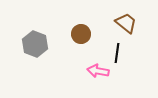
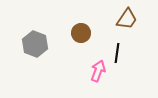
brown trapezoid: moved 1 px right, 4 px up; rotated 85 degrees clockwise
brown circle: moved 1 px up
pink arrow: rotated 100 degrees clockwise
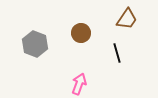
black line: rotated 24 degrees counterclockwise
pink arrow: moved 19 px left, 13 px down
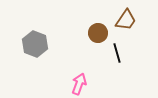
brown trapezoid: moved 1 px left, 1 px down
brown circle: moved 17 px right
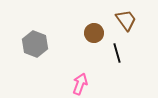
brown trapezoid: rotated 70 degrees counterclockwise
brown circle: moved 4 px left
pink arrow: moved 1 px right
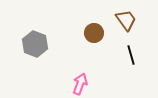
black line: moved 14 px right, 2 px down
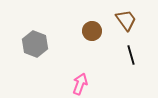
brown circle: moved 2 px left, 2 px up
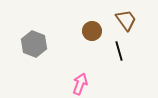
gray hexagon: moved 1 px left
black line: moved 12 px left, 4 px up
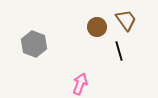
brown circle: moved 5 px right, 4 px up
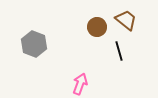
brown trapezoid: rotated 15 degrees counterclockwise
